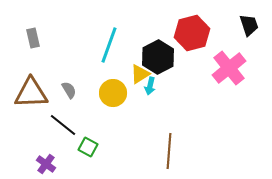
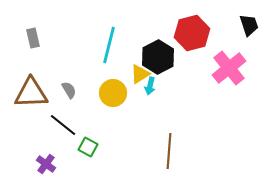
cyan line: rotated 6 degrees counterclockwise
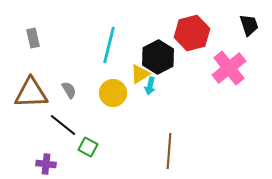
purple cross: rotated 30 degrees counterclockwise
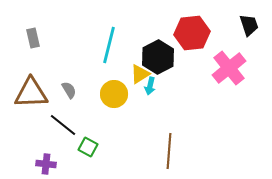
red hexagon: rotated 8 degrees clockwise
yellow circle: moved 1 px right, 1 px down
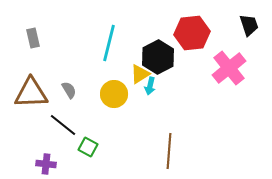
cyan line: moved 2 px up
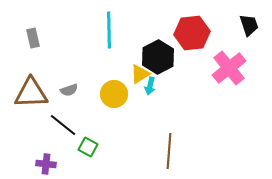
cyan line: moved 13 px up; rotated 15 degrees counterclockwise
gray semicircle: rotated 102 degrees clockwise
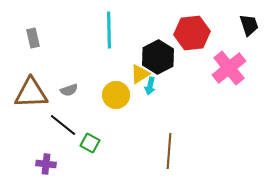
yellow circle: moved 2 px right, 1 px down
green square: moved 2 px right, 4 px up
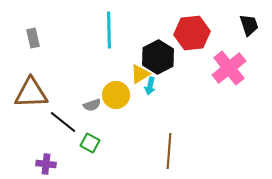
gray semicircle: moved 23 px right, 15 px down
black line: moved 3 px up
